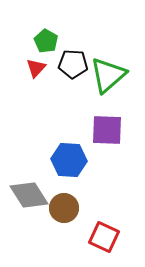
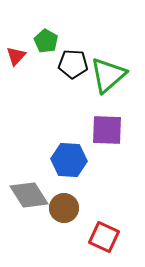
red triangle: moved 20 px left, 12 px up
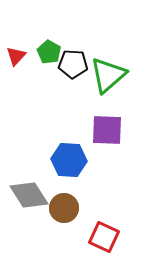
green pentagon: moved 3 px right, 11 px down
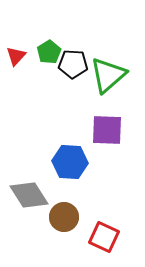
green pentagon: rotated 10 degrees clockwise
blue hexagon: moved 1 px right, 2 px down
brown circle: moved 9 px down
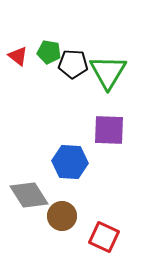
green pentagon: rotated 30 degrees counterclockwise
red triangle: moved 2 px right; rotated 35 degrees counterclockwise
green triangle: moved 3 px up; rotated 18 degrees counterclockwise
purple square: moved 2 px right
brown circle: moved 2 px left, 1 px up
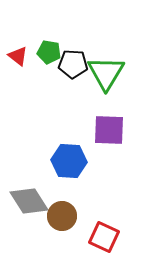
green triangle: moved 2 px left, 1 px down
blue hexagon: moved 1 px left, 1 px up
gray diamond: moved 6 px down
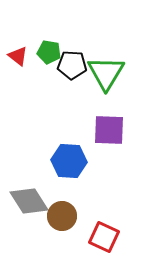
black pentagon: moved 1 px left, 1 px down
